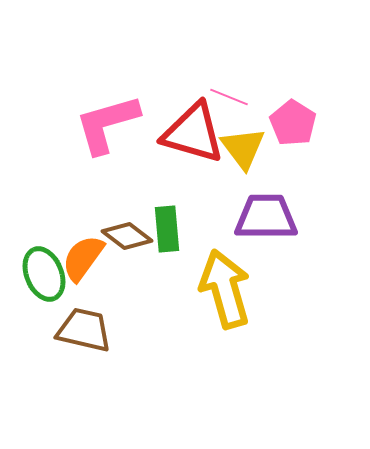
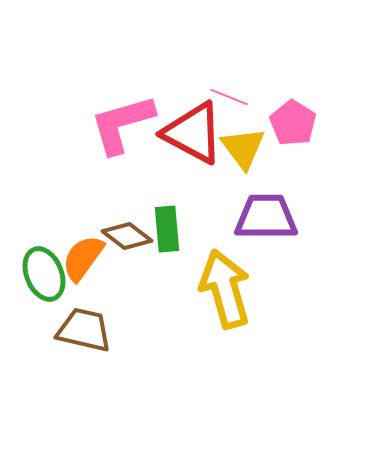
pink L-shape: moved 15 px right
red triangle: rotated 12 degrees clockwise
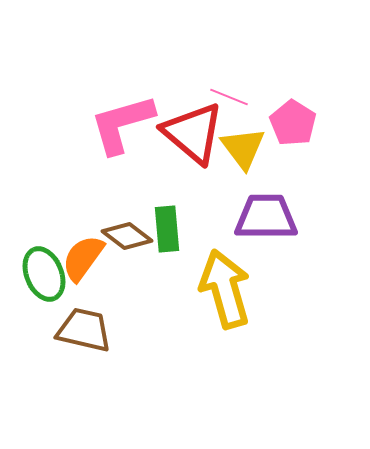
red triangle: rotated 12 degrees clockwise
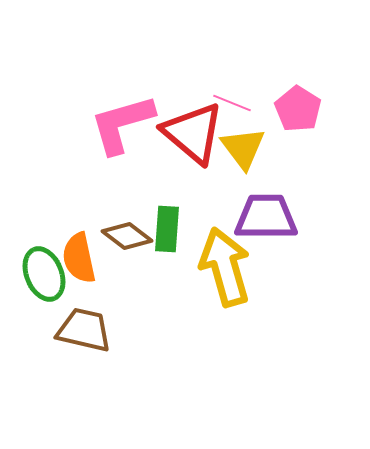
pink line: moved 3 px right, 6 px down
pink pentagon: moved 5 px right, 14 px up
green rectangle: rotated 9 degrees clockwise
orange semicircle: moved 4 px left; rotated 48 degrees counterclockwise
yellow arrow: moved 22 px up
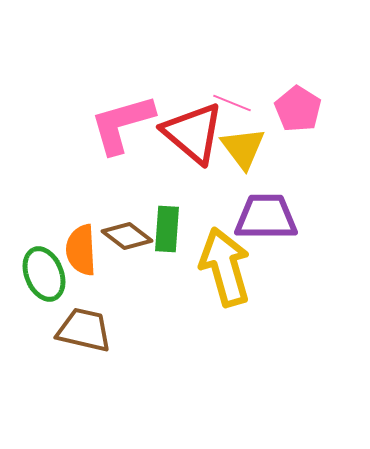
orange semicircle: moved 2 px right, 8 px up; rotated 9 degrees clockwise
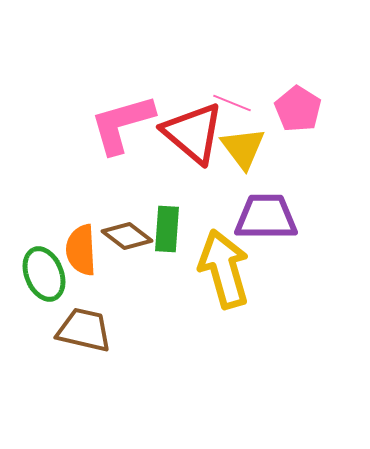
yellow arrow: moved 1 px left, 2 px down
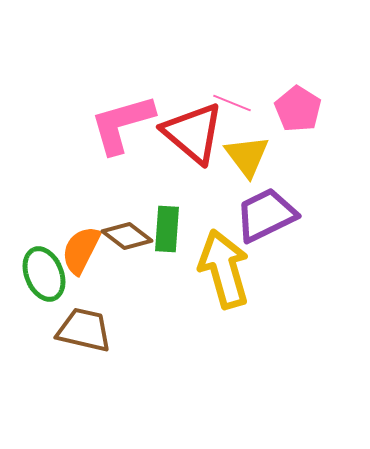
yellow triangle: moved 4 px right, 8 px down
purple trapezoid: moved 2 px up; rotated 26 degrees counterclockwise
orange semicircle: rotated 30 degrees clockwise
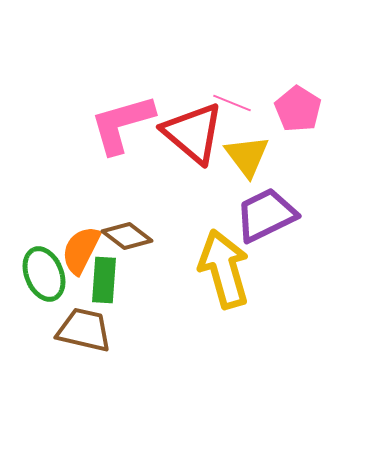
green rectangle: moved 63 px left, 51 px down
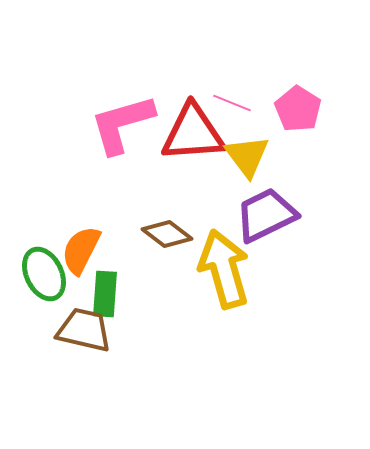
red triangle: rotated 44 degrees counterclockwise
brown diamond: moved 40 px right, 2 px up
green ellipse: rotated 4 degrees counterclockwise
green rectangle: moved 1 px right, 14 px down
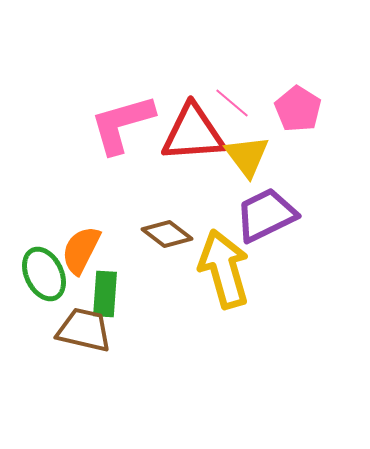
pink line: rotated 18 degrees clockwise
